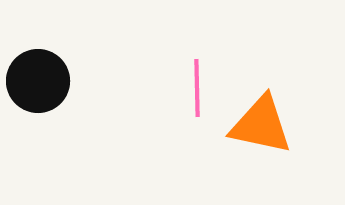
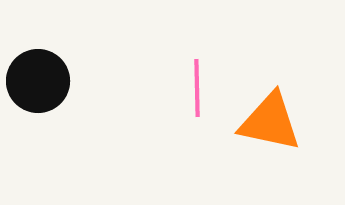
orange triangle: moved 9 px right, 3 px up
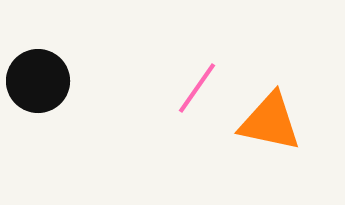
pink line: rotated 36 degrees clockwise
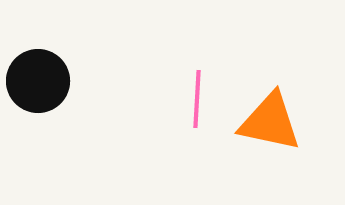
pink line: moved 11 px down; rotated 32 degrees counterclockwise
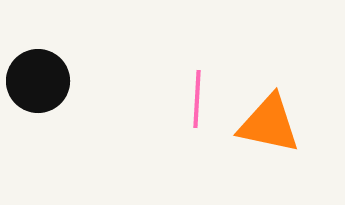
orange triangle: moved 1 px left, 2 px down
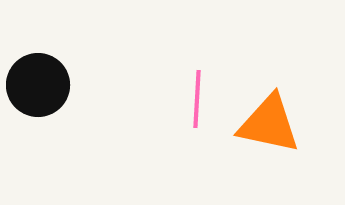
black circle: moved 4 px down
